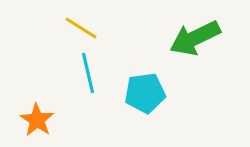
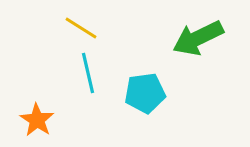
green arrow: moved 3 px right
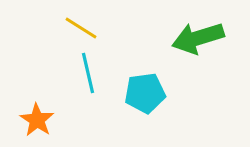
green arrow: rotated 9 degrees clockwise
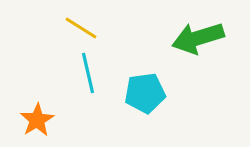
orange star: rotated 8 degrees clockwise
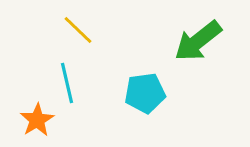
yellow line: moved 3 px left, 2 px down; rotated 12 degrees clockwise
green arrow: moved 3 px down; rotated 21 degrees counterclockwise
cyan line: moved 21 px left, 10 px down
